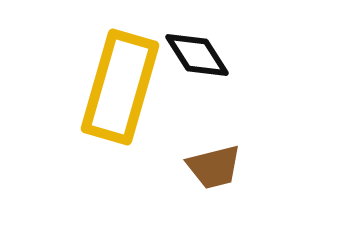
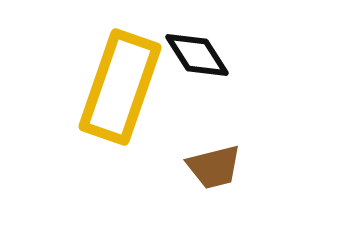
yellow rectangle: rotated 3 degrees clockwise
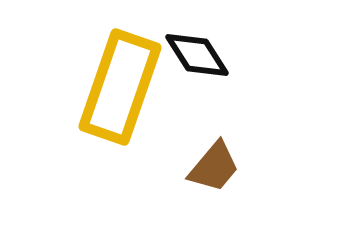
brown trapezoid: rotated 36 degrees counterclockwise
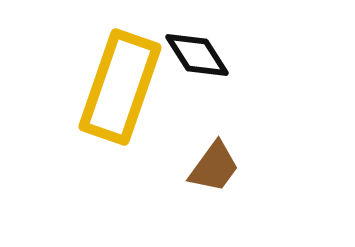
brown trapezoid: rotated 4 degrees counterclockwise
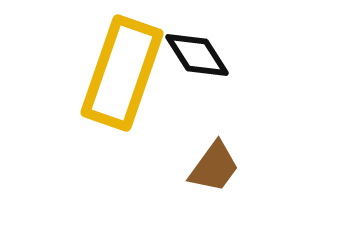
yellow rectangle: moved 2 px right, 14 px up
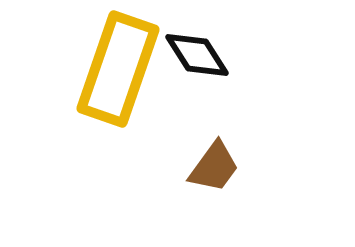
yellow rectangle: moved 4 px left, 4 px up
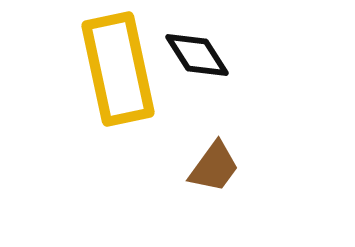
yellow rectangle: rotated 31 degrees counterclockwise
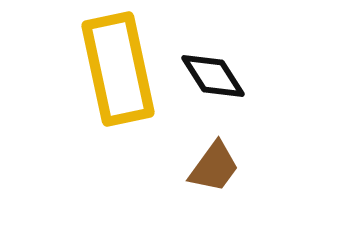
black diamond: moved 16 px right, 21 px down
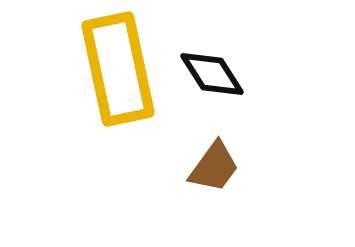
black diamond: moved 1 px left, 2 px up
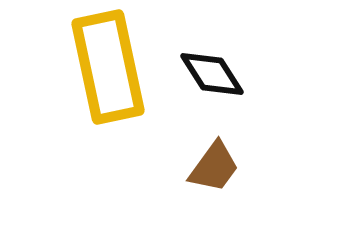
yellow rectangle: moved 10 px left, 2 px up
